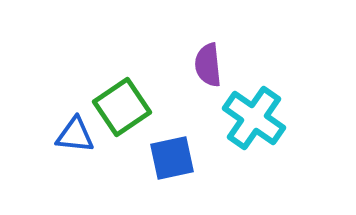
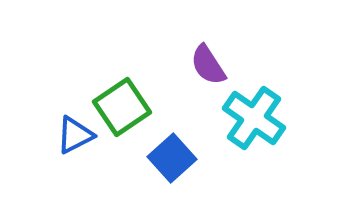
purple semicircle: rotated 27 degrees counterclockwise
blue triangle: rotated 33 degrees counterclockwise
blue square: rotated 30 degrees counterclockwise
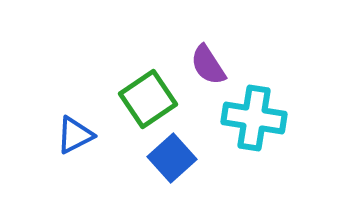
green square: moved 26 px right, 8 px up
cyan cross: rotated 26 degrees counterclockwise
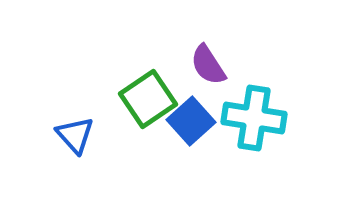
blue triangle: rotated 45 degrees counterclockwise
blue square: moved 19 px right, 37 px up
